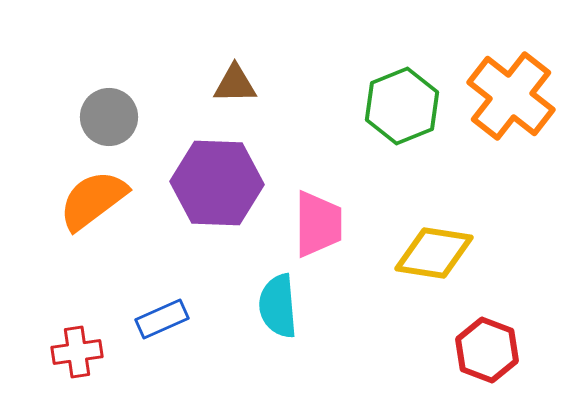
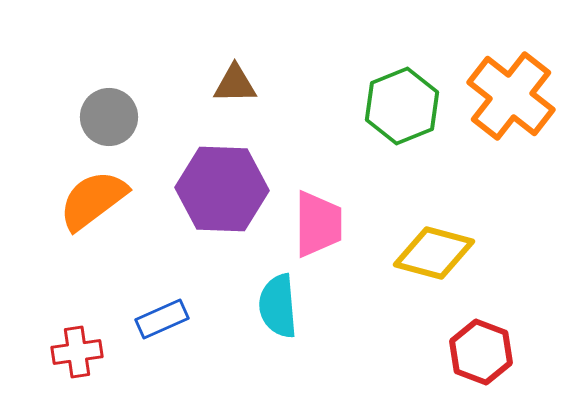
purple hexagon: moved 5 px right, 6 px down
yellow diamond: rotated 6 degrees clockwise
red hexagon: moved 6 px left, 2 px down
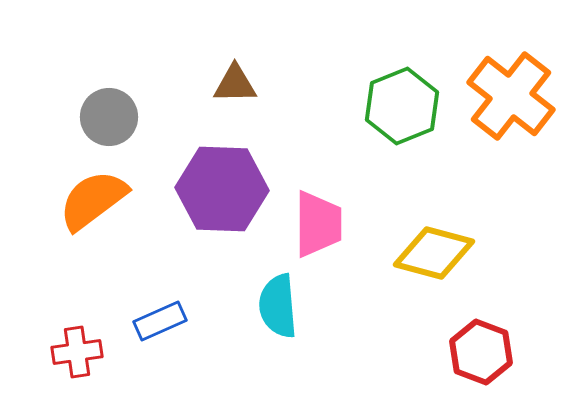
blue rectangle: moved 2 px left, 2 px down
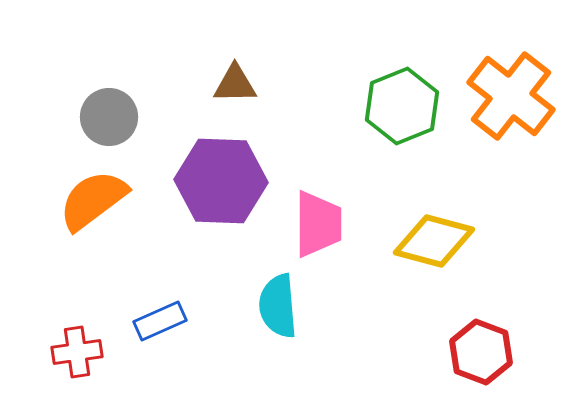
purple hexagon: moved 1 px left, 8 px up
yellow diamond: moved 12 px up
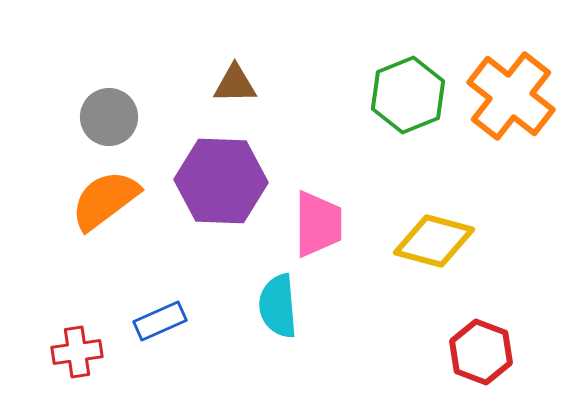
green hexagon: moved 6 px right, 11 px up
orange semicircle: moved 12 px right
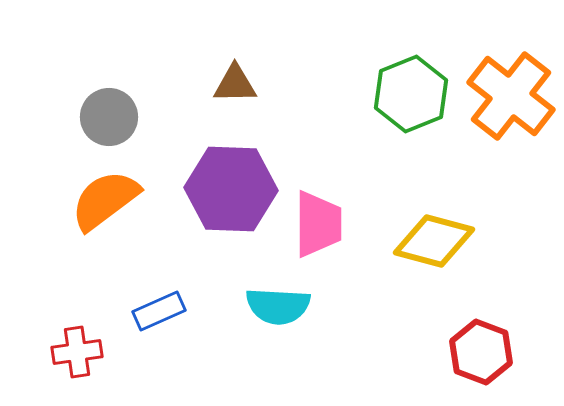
green hexagon: moved 3 px right, 1 px up
purple hexagon: moved 10 px right, 8 px down
cyan semicircle: rotated 82 degrees counterclockwise
blue rectangle: moved 1 px left, 10 px up
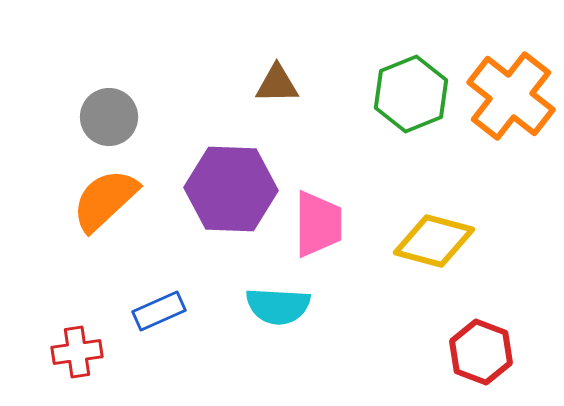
brown triangle: moved 42 px right
orange semicircle: rotated 6 degrees counterclockwise
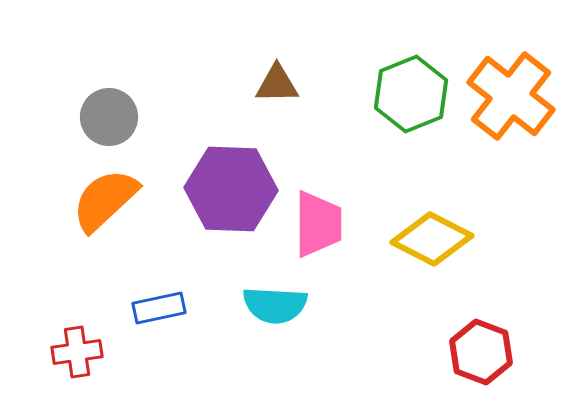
yellow diamond: moved 2 px left, 2 px up; rotated 12 degrees clockwise
cyan semicircle: moved 3 px left, 1 px up
blue rectangle: moved 3 px up; rotated 12 degrees clockwise
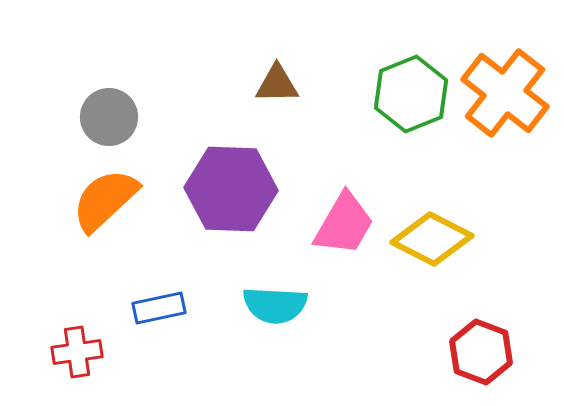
orange cross: moved 6 px left, 3 px up
pink trapezoid: moved 26 px right; rotated 30 degrees clockwise
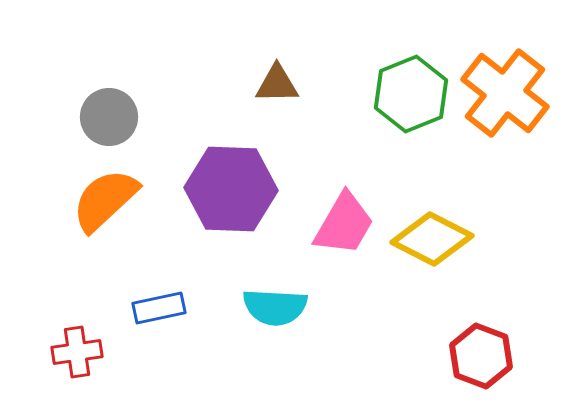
cyan semicircle: moved 2 px down
red hexagon: moved 4 px down
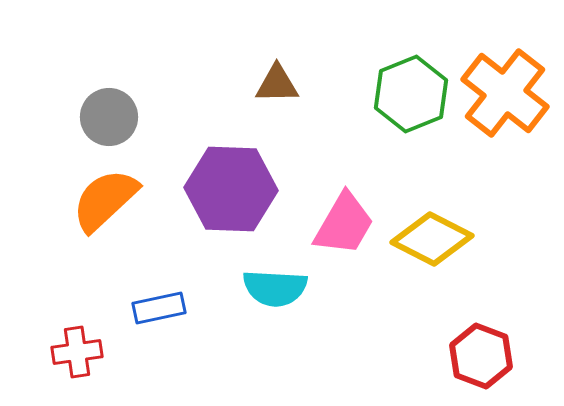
cyan semicircle: moved 19 px up
